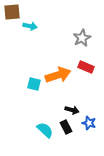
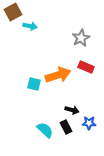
brown square: moved 1 px right; rotated 24 degrees counterclockwise
gray star: moved 1 px left
blue star: rotated 16 degrees counterclockwise
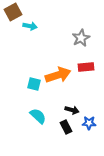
red rectangle: rotated 28 degrees counterclockwise
cyan semicircle: moved 7 px left, 14 px up
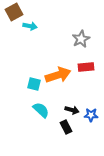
brown square: moved 1 px right
gray star: moved 1 px down
cyan semicircle: moved 3 px right, 6 px up
blue star: moved 2 px right, 8 px up
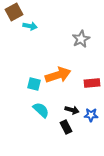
red rectangle: moved 6 px right, 16 px down
